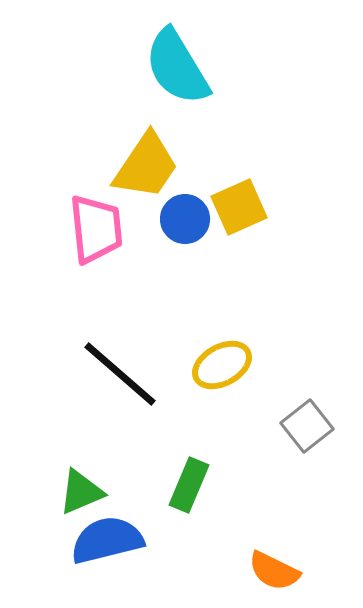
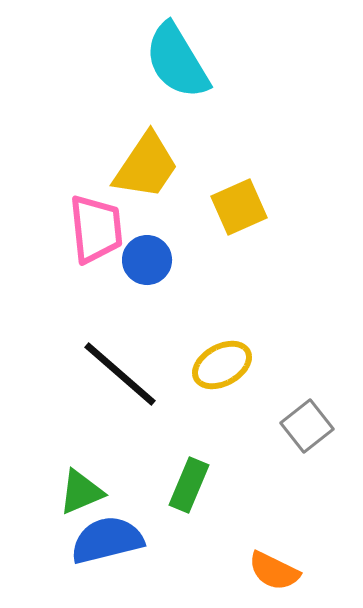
cyan semicircle: moved 6 px up
blue circle: moved 38 px left, 41 px down
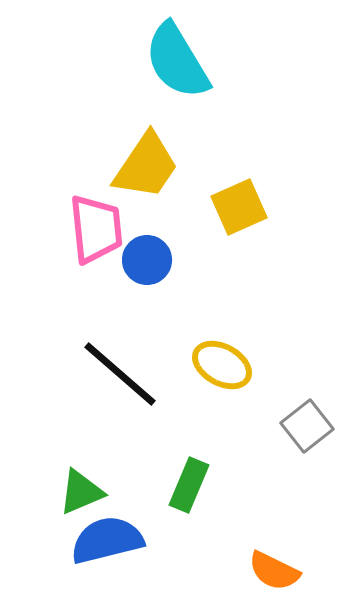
yellow ellipse: rotated 58 degrees clockwise
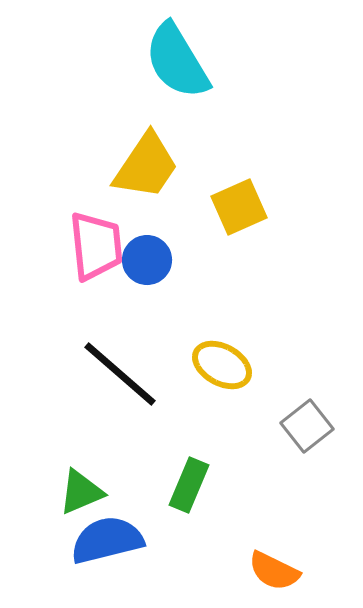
pink trapezoid: moved 17 px down
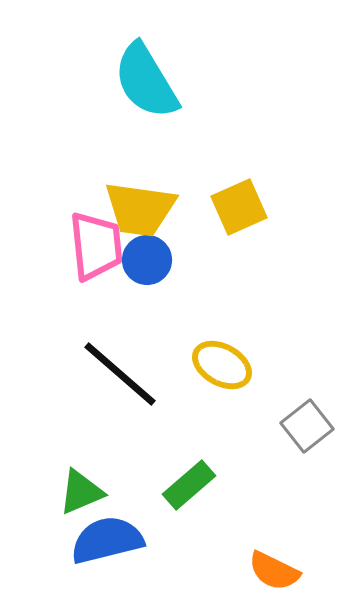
cyan semicircle: moved 31 px left, 20 px down
yellow trapezoid: moved 6 px left, 43 px down; rotated 64 degrees clockwise
green rectangle: rotated 26 degrees clockwise
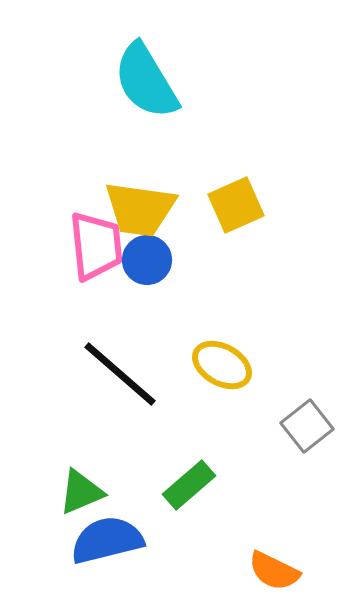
yellow square: moved 3 px left, 2 px up
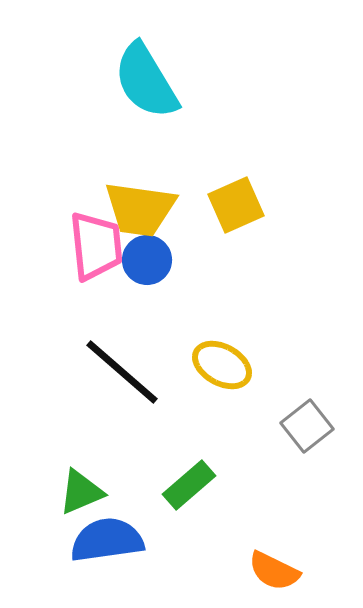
black line: moved 2 px right, 2 px up
blue semicircle: rotated 6 degrees clockwise
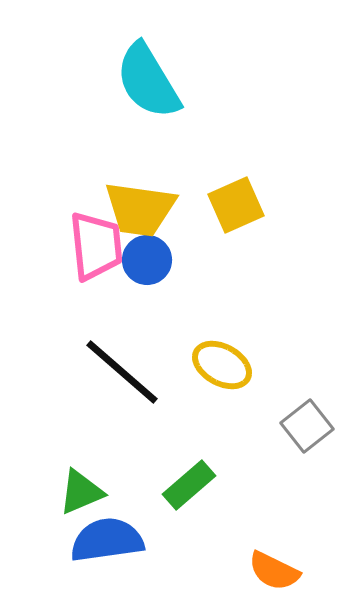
cyan semicircle: moved 2 px right
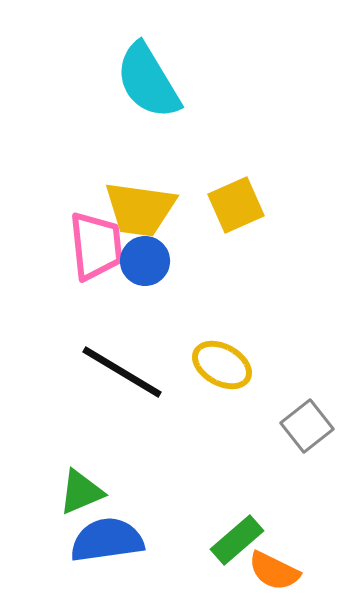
blue circle: moved 2 px left, 1 px down
black line: rotated 10 degrees counterclockwise
green rectangle: moved 48 px right, 55 px down
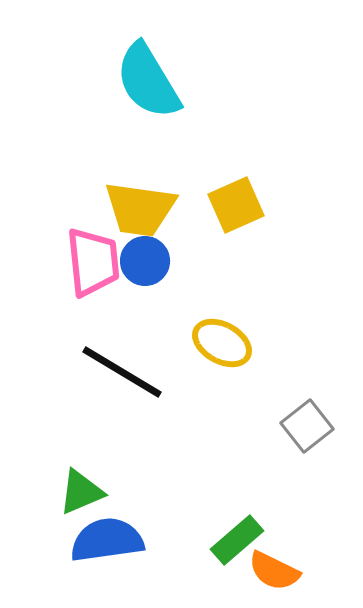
pink trapezoid: moved 3 px left, 16 px down
yellow ellipse: moved 22 px up
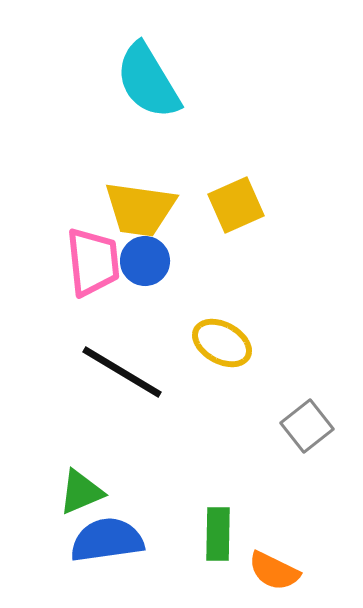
green rectangle: moved 19 px left, 6 px up; rotated 48 degrees counterclockwise
